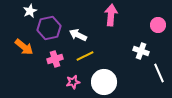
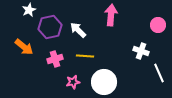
white star: moved 1 px left, 1 px up
purple hexagon: moved 1 px right, 1 px up
white arrow: moved 5 px up; rotated 18 degrees clockwise
yellow line: rotated 30 degrees clockwise
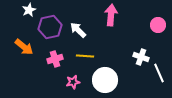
white cross: moved 6 px down
white circle: moved 1 px right, 2 px up
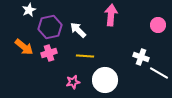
pink cross: moved 6 px left, 6 px up
white line: rotated 36 degrees counterclockwise
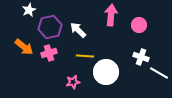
pink circle: moved 19 px left
white circle: moved 1 px right, 8 px up
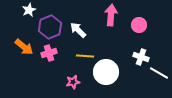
purple hexagon: rotated 10 degrees counterclockwise
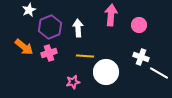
white arrow: moved 2 px up; rotated 42 degrees clockwise
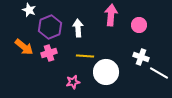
white star: rotated 24 degrees counterclockwise
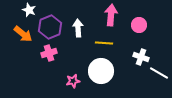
orange arrow: moved 1 px left, 13 px up
yellow line: moved 19 px right, 13 px up
white circle: moved 5 px left, 1 px up
pink star: moved 1 px up
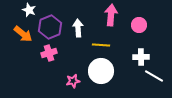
yellow line: moved 3 px left, 2 px down
white cross: rotated 21 degrees counterclockwise
white line: moved 5 px left, 3 px down
